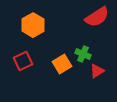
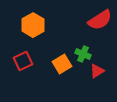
red semicircle: moved 3 px right, 3 px down
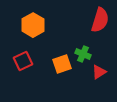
red semicircle: rotated 40 degrees counterclockwise
orange square: rotated 12 degrees clockwise
red triangle: moved 2 px right, 1 px down
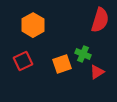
red triangle: moved 2 px left
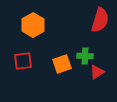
green cross: moved 2 px right, 2 px down; rotated 21 degrees counterclockwise
red square: rotated 18 degrees clockwise
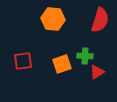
orange hexagon: moved 20 px right, 6 px up; rotated 25 degrees counterclockwise
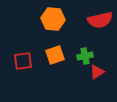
red semicircle: rotated 60 degrees clockwise
green cross: rotated 14 degrees counterclockwise
orange square: moved 7 px left, 9 px up
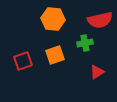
green cross: moved 13 px up
red square: rotated 12 degrees counterclockwise
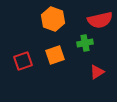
orange hexagon: rotated 15 degrees clockwise
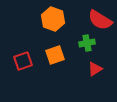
red semicircle: rotated 45 degrees clockwise
green cross: moved 2 px right
red triangle: moved 2 px left, 3 px up
